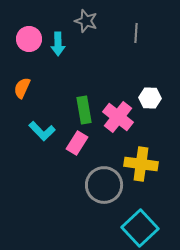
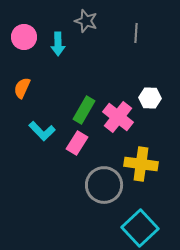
pink circle: moved 5 px left, 2 px up
green rectangle: rotated 40 degrees clockwise
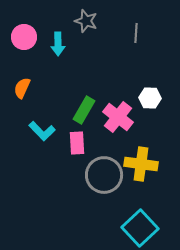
pink rectangle: rotated 35 degrees counterclockwise
gray circle: moved 10 px up
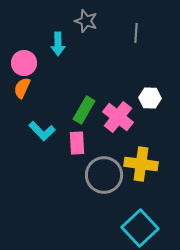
pink circle: moved 26 px down
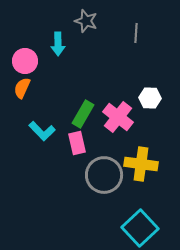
pink circle: moved 1 px right, 2 px up
green rectangle: moved 1 px left, 4 px down
pink rectangle: rotated 10 degrees counterclockwise
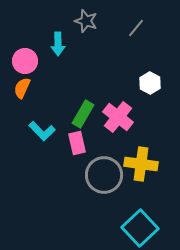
gray line: moved 5 px up; rotated 36 degrees clockwise
white hexagon: moved 15 px up; rotated 25 degrees clockwise
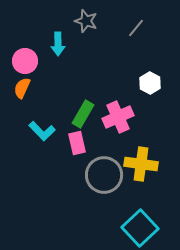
pink cross: rotated 28 degrees clockwise
